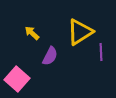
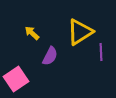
pink square: moved 1 px left; rotated 15 degrees clockwise
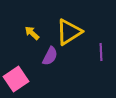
yellow triangle: moved 11 px left
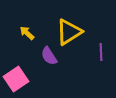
yellow arrow: moved 5 px left
purple semicircle: moved 1 px left; rotated 120 degrees clockwise
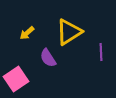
yellow arrow: rotated 84 degrees counterclockwise
purple semicircle: moved 1 px left, 2 px down
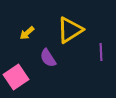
yellow triangle: moved 1 px right, 2 px up
pink square: moved 2 px up
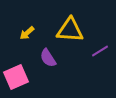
yellow triangle: rotated 36 degrees clockwise
purple line: moved 1 px left, 1 px up; rotated 60 degrees clockwise
pink square: rotated 10 degrees clockwise
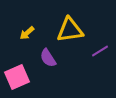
yellow triangle: rotated 12 degrees counterclockwise
pink square: moved 1 px right
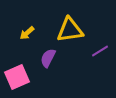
purple semicircle: rotated 60 degrees clockwise
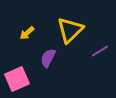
yellow triangle: rotated 36 degrees counterclockwise
pink square: moved 2 px down
